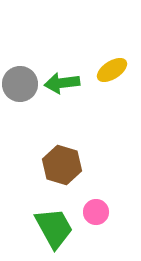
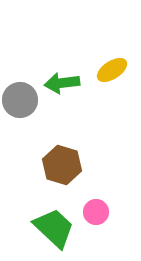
gray circle: moved 16 px down
green trapezoid: rotated 18 degrees counterclockwise
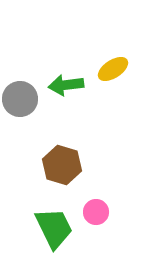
yellow ellipse: moved 1 px right, 1 px up
green arrow: moved 4 px right, 2 px down
gray circle: moved 1 px up
green trapezoid: rotated 21 degrees clockwise
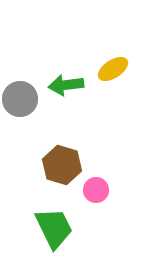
pink circle: moved 22 px up
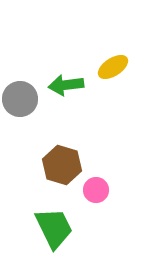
yellow ellipse: moved 2 px up
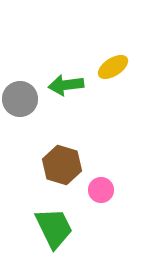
pink circle: moved 5 px right
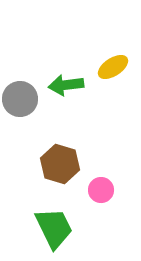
brown hexagon: moved 2 px left, 1 px up
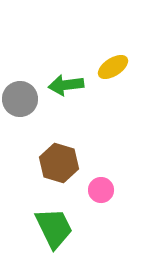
brown hexagon: moved 1 px left, 1 px up
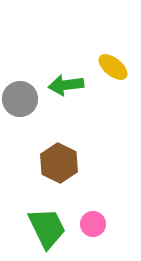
yellow ellipse: rotated 72 degrees clockwise
brown hexagon: rotated 9 degrees clockwise
pink circle: moved 8 px left, 34 px down
green trapezoid: moved 7 px left
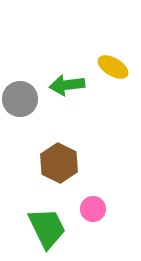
yellow ellipse: rotated 8 degrees counterclockwise
green arrow: moved 1 px right
pink circle: moved 15 px up
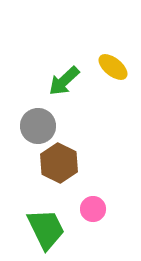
yellow ellipse: rotated 8 degrees clockwise
green arrow: moved 3 px left, 4 px up; rotated 36 degrees counterclockwise
gray circle: moved 18 px right, 27 px down
green trapezoid: moved 1 px left, 1 px down
